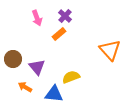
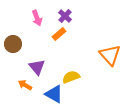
orange triangle: moved 5 px down
brown circle: moved 15 px up
orange arrow: moved 2 px up
blue triangle: rotated 24 degrees clockwise
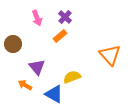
purple cross: moved 1 px down
orange rectangle: moved 1 px right, 2 px down
yellow semicircle: moved 1 px right
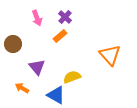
orange arrow: moved 3 px left, 3 px down
blue triangle: moved 2 px right, 1 px down
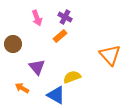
purple cross: rotated 16 degrees counterclockwise
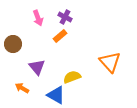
pink arrow: moved 1 px right
orange triangle: moved 7 px down
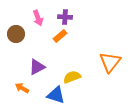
purple cross: rotated 24 degrees counterclockwise
brown circle: moved 3 px right, 10 px up
orange triangle: rotated 20 degrees clockwise
purple triangle: rotated 42 degrees clockwise
blue triangle: rotated 12 degrees counterclockwise
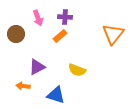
orange triangle: moved 3 px right, 28 px up
yellow semicircle: moved 5 px right, 7 px up; rotated 138 degrees counterclockwise
orange arrow: moved 1 px right, 2 px up; rotated 24 degrees counterclockwise
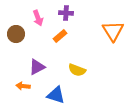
purple cross: moved 1 px right, 4 px up
orange triangle: moved 3 px up; rotated 10 degrees counterclockwise
